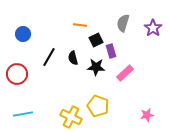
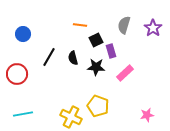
gray semicircle: moved 1 px right, 2 px down
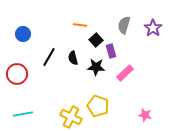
black square: rotated 16 degrees counterclockwise
pink star: moved 2 px left; rotated 24 degrees clockwise
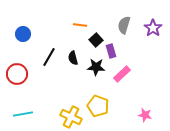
pink rectangle: moved 3 px left, 1 px down
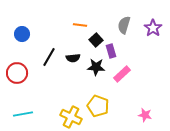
blue circle: moved 1 px left
black semicircle: rotated 80 degrees counterclockwise
red circle: moved 1 px up
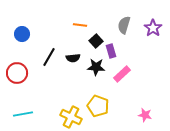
black square: moved 1 px down
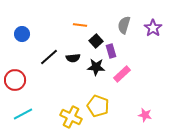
black line: rotated 18 degrees clockwise
red circle: moved 2 px left, 7 px down
cyan line: rotated 18 degrees counterclockwise
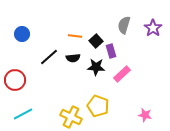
orange line: moved 5 px left, 11 px down
